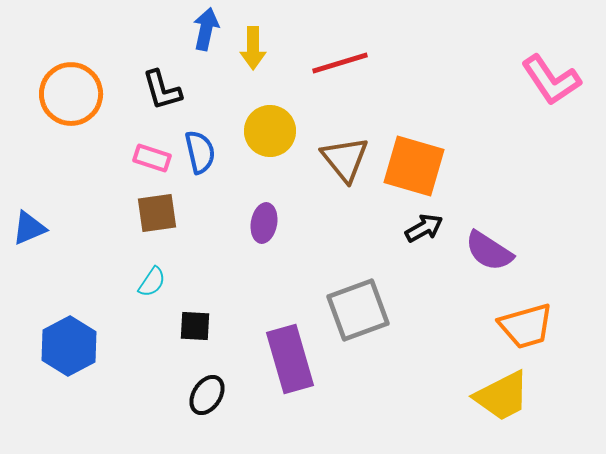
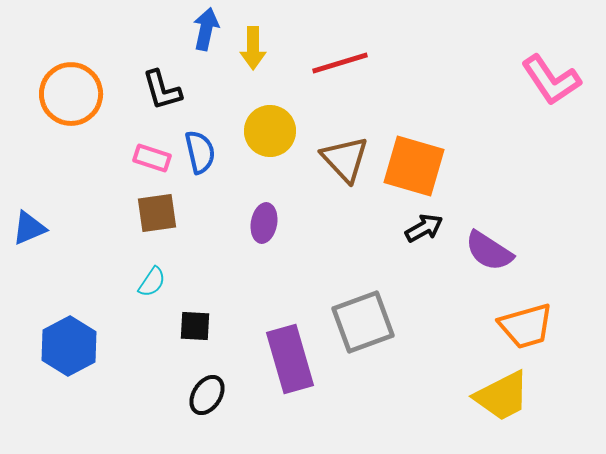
brown triangle: rotated 4 degrees counterclockwise
gray square: moved 5 px right, 12 px down
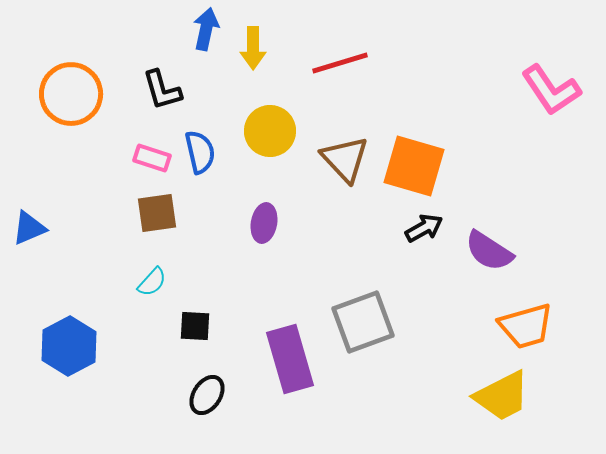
pink L-shape: moved 10 px down
cyan semicircle: rotated 8 degrees clockwise
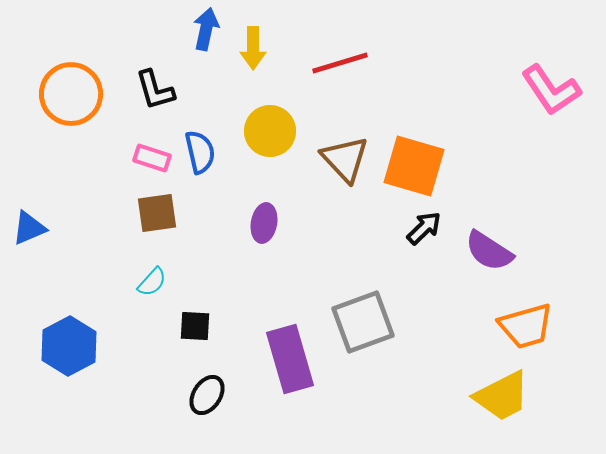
black L-shape: moved 7 px left
black arrow: rotated 15 degrees counterclockwise
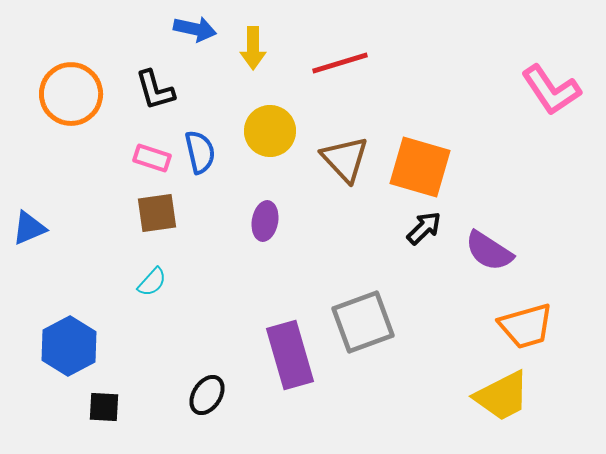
blue arrow: moved 11 px left; rotated 90 degrees clockwise
orange square: moved 6 px right, 1 px down
purple ellipse: moved 1 px right, 2 px up
black square: moved 91 px left, 81 px down
purple rectangle: moved 4 px up
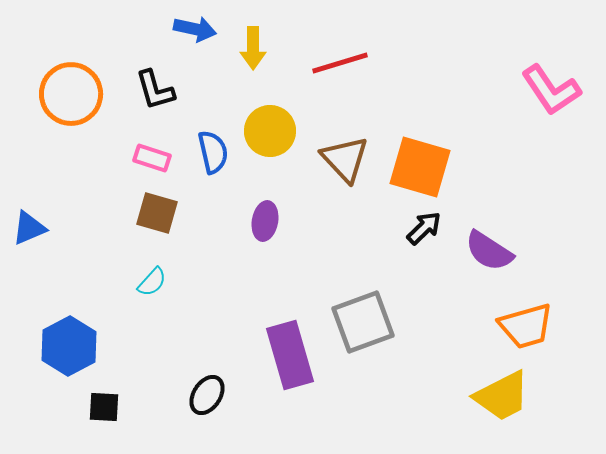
blue semicircle: moved 13 px right
brown square: rotated 24 degrees clockwise
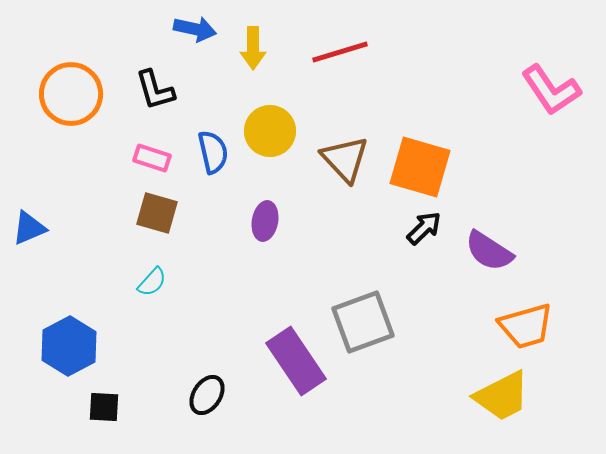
red line: moved 11 px up
purple rectangle: moved 6 px right, 6 px down; rotated 18 degrees counterclockwise
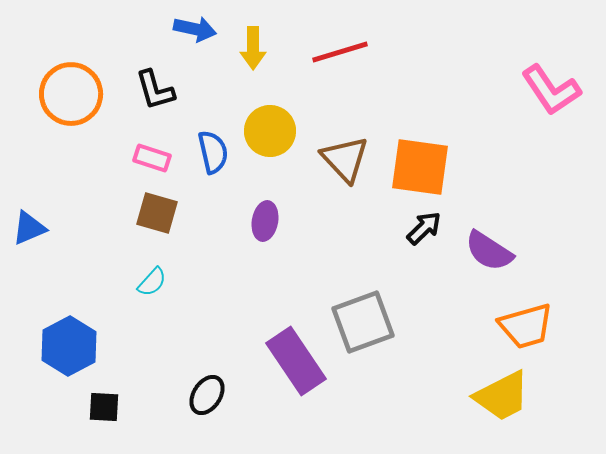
orange square: rotated 8 degrees counterclockwise
